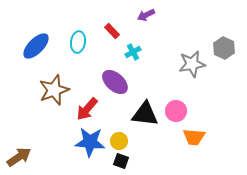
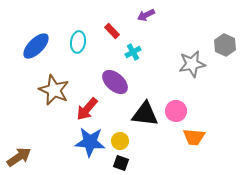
gray hexagon: moved 1 px right, 3 px up
brown star: rotated 28 degrees counterclockwise
yellow circle: moved 1 px right
black square: moved 2 px down
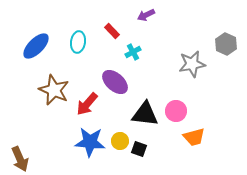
gray hexagon: moved 1 px right, 1 px up
red arrow: moved 5 px up
orange trapezoid: rotated 20 degrees counterclockwise
brown arrow: moved 1 px right, 2 px down; rotated 100 degrees clockwise
black square: moved 18 px right, 14 px up
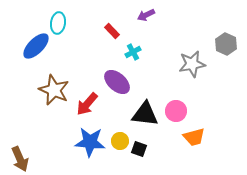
cyan ellipse: moved 20 px left, 19 px up
purple ellipse: moved 2 px right
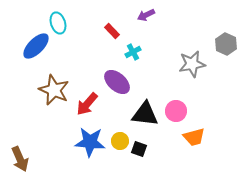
cyan ellipse: rotated 25 degrees counterclockwise
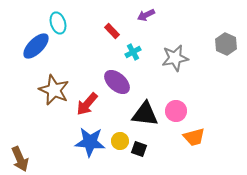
gray star: moved 17 px left, 6 px up
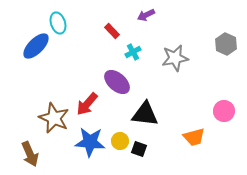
brown star: moved 28 px down
pink circle: moved 48 px right
brown arrow: moved 10 px right, 5 px up
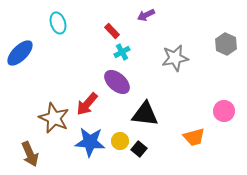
blue ellipse: moved 16 px left, 7 px down
cyan cross: moved 11 px left
black square: rotated 21 degrees clockwise
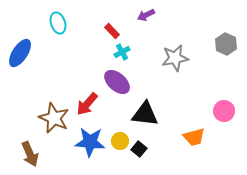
blue ellipse: rotated 12 degrees counterclockwise
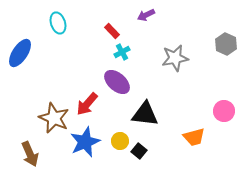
blue star: moved 5 px left; rotated 28 degrees counterclockwise
black square: moved 2 px down
